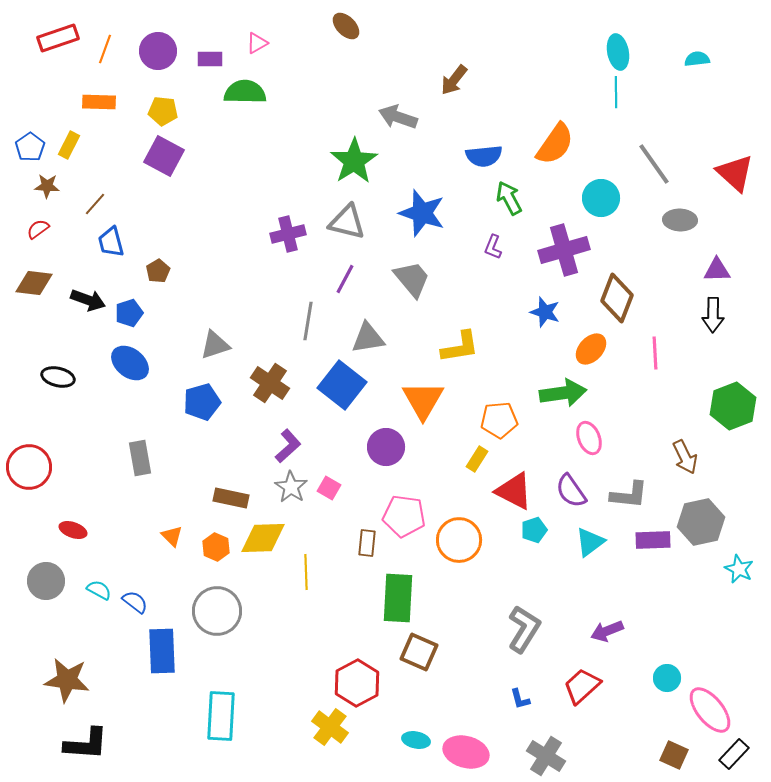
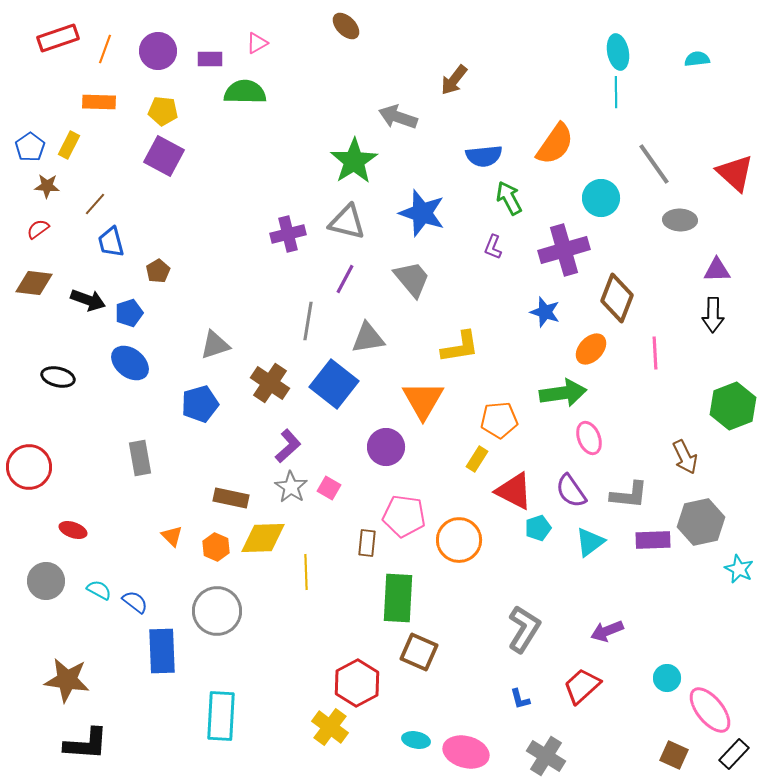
blue square at (342, 385): moved 8 px left, 1 px up
blue pentagon at (202, 402): moved 2 px left, 2 px down
cyan pentagon at (534, 530): moved 4 px right, 2 px up
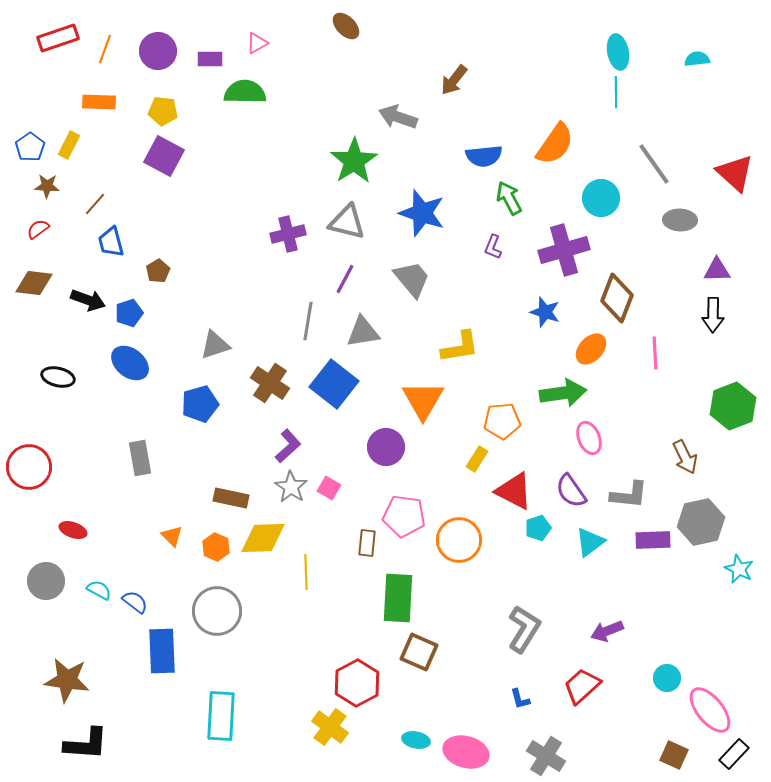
gray triangle at (368, 338): moved 5 px left, 6 px up
orange pentagon at (499, 420): moved 3 px right, 1 px down
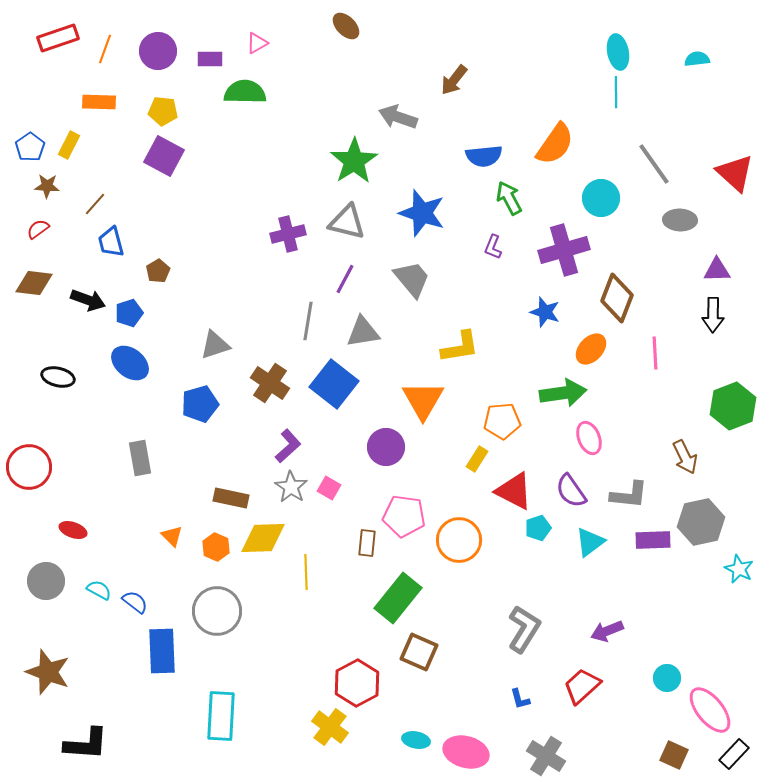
green rectangle at (398, 598): rotated 36 degrees clockwise
brown star at (67, 680): moved 19 px left, 8 px up; rotated 12 degrees clockwise
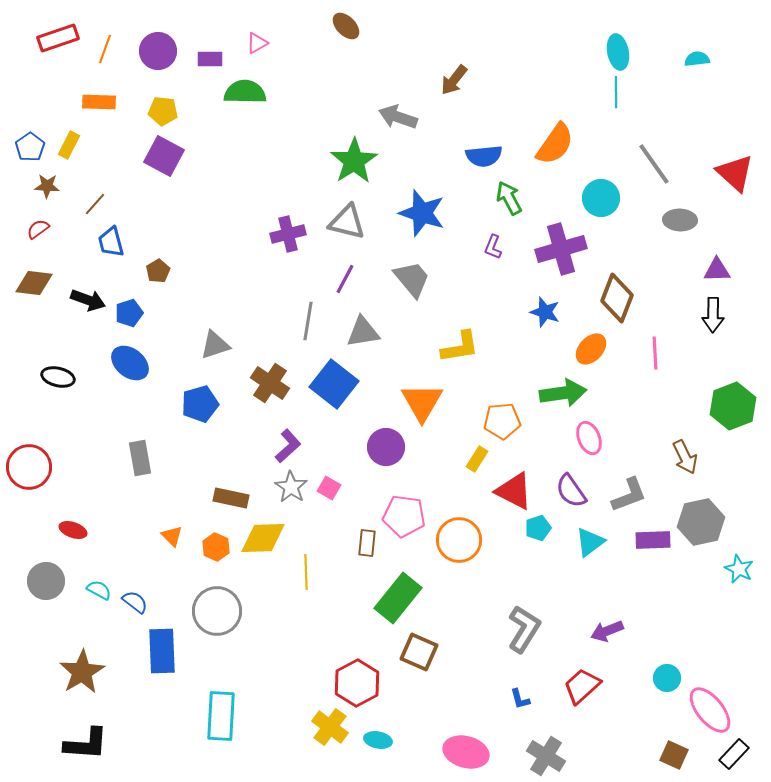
purple cross at (564, 250): moved 3 px left, 1 px up
orange triangle at (423, 400): moved 1 px left, 2 px down
gray L-shape at (629, 495): rotated 27 degrees counterclockwise
brown star at (48, 672): moved 34 px right; rotated 21 degrees clockwise
cyan ellipse at (416, 740): moved 38 px left
